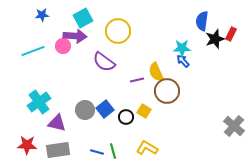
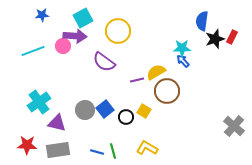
red rectangle: moved 1 px right, 3 px down
yellow semicircle: rotated 84 degrees clockwise
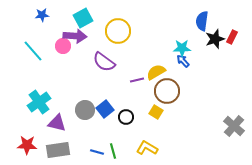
cyan line: rotated 70 degrees clockwise
yellow square: moved 12 px right, 1 px down
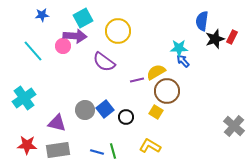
cyan star: moved 3 px left
cyan cross: moved 15 px left, 4 px up
yellow L-shape: moved 3 px right, 2 px up
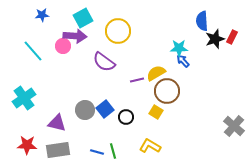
blue semicircle: rotated 12 degrees counterclockwise
yellow semicircle: moved 1 px down
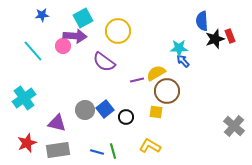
red rectangle: moved 2 px left, 1 px up; rotated 48 degrees counterclockwise
yellow square: rotated 24 degrees counterclockwise
red star: moved 2 px up; rotated 24 degrees counterclockwise
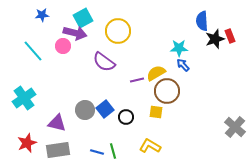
purple arrow: moved 3 px up; rotated 10 degrees clockwise
blue arrow: moved 4 px down
gray cross: moved 1 px right, 1 px down
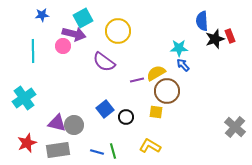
purple arrow: moved 1 px left, 1 px down
cyan line: rotated 40 degrees clockwise
gray circle: moved 11 px left, 15 px down
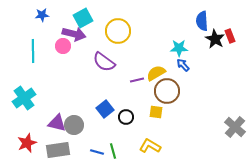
black star: rotated 24 degrees counterclockwise
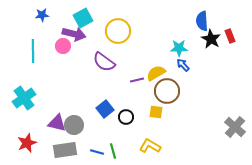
black star: moved 4 px left
gray rectangle: moved 7 px right
